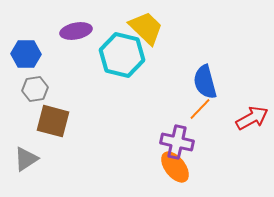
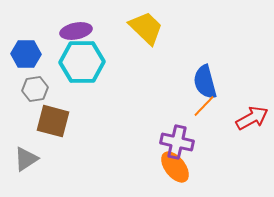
cyan hexagon: moved 40 px left, 7 px down; rotated 15 degrees counterclockwise
orange line: moved 4 px right, 3 px up
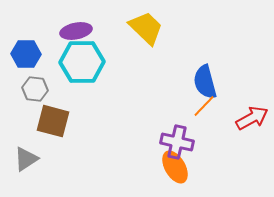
gray hexagon: rotated 15 degrees clockwise
orange ellipse: rotated 8 degrees clockwise
